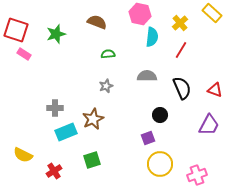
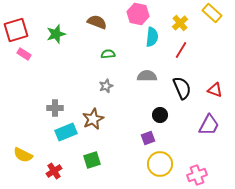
pink hexagon: moved 2 px left
red square: rotated 35 degrees counterclockwise
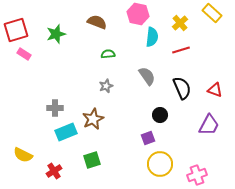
red line: rotated 42 degrees clockwise
gray semicircle: rotated 54 degrees clockwise
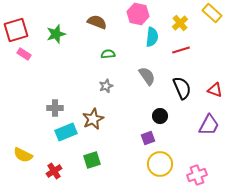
black circle: moved 1 px down
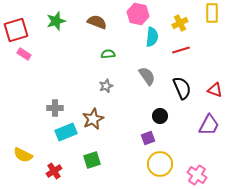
yellow rectangle: rotated 48 degrees clockwise
yellow cross: rotated 14 degrees clockwise
green star: moved 13 px up
pink cross: rotated 36 degrees counterclockwise
